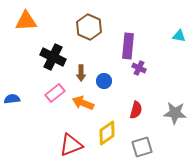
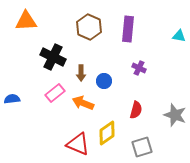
purple rectangle: moved 17 px up
gray star: moved 2 px down; rotated 15 degrees clockwise
red triangle: moved 7 px right, 1 px up; rotated 45 degrees clockwise
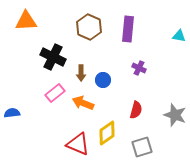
blue circle: moved 1 px left, 1 px up
blue semicircle: moved 14 px down
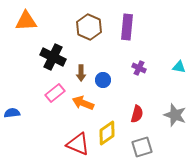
purple rectangle: moved 1 px left, 2 px up
cyan triangle: moved 31 px down
red semicircle: moved 1 px right, 4 px down
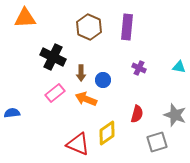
orange triangle: moved 1 px left, 3 px up
orange arrow: moved 3 px right, 4 px up
gray square: moved 15 px right, 5 px up
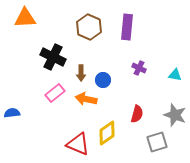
cyan triangle: moved 4 px left, 8 px down
orange arrow: rotated 10 degrees counterclockwise
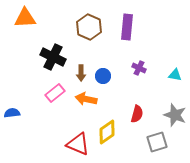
blue circle: moved 4 px up
yellow diamond: moved 1 px up
